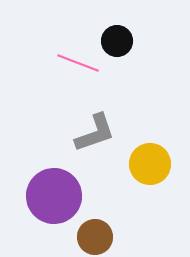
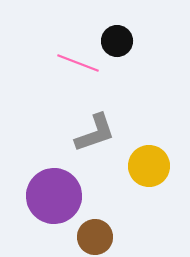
yellow circle: moved 1 px left, 2 px down
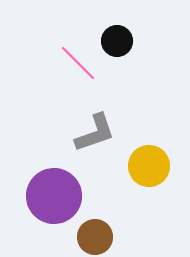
pink line: rotated 24 degrees clockwise
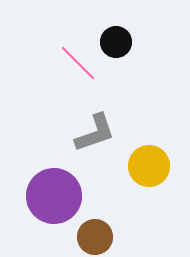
black circle: moved 1 px left, 1 px down
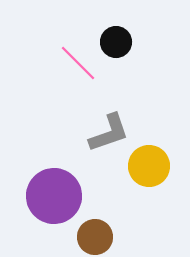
gray L-shape: moved 14 px right
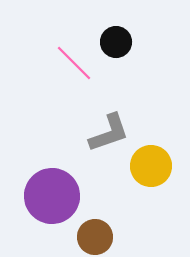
pink line: moved 4 px left
yellow circle: moved 2 px right
purple circle: moved 2 px left
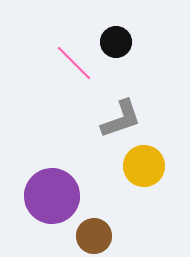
gray L-shape: moved 12 px right, 14 px up
yellow circle: moved 7 px left
brown circle: moved 1 px left, 1 px up
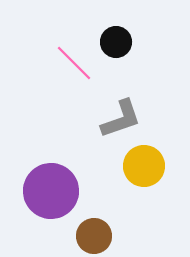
purple circle: moved 1 px left, 5 px up
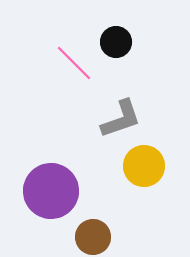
brown circle: moved 1 px left, 1 px down
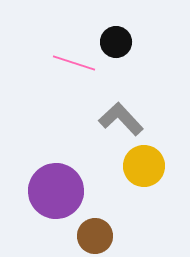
pink line: rotated 27 degrees counterclockwise
gray L-shape: rotated 114 degrees counterclockwise
purple circle: moved 5 px right
brown circle: moved 2 px right, 1 px up
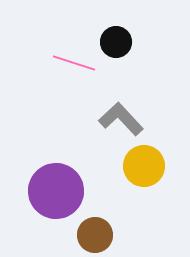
brown circle: moved 1 px up
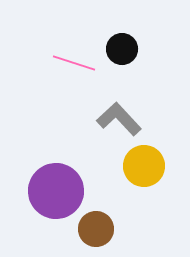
black circle: moved 6 px right, 7 px down
gray L-shape: moved 2 px left
brown circle: moved 1 px right, 6 px up
